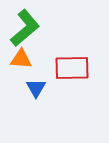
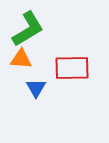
green L-shape: moved 3 px right, 1 px down; rotated 9 degrees clockwise
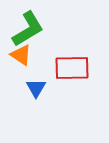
orange triangle: moved 4 px up; rotated 30 degrees clockwise
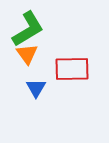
orange triangle: moved 6 px right, 1 px up; rotated 20 degrees clockwise
red rectangle: moved 1 px down
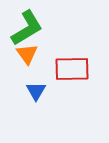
green L-shape: moved 1 px left, 1 px up
blue triangle: moved 3 px down
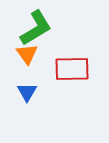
green L-shape: moved 9 px right
blue triangle: moved 9 px left, 1 px down
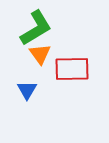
orange triangle: moved 13 px right
blue triangle: moved 2 px up
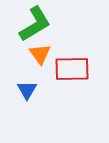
green L-shape: moved 1 px left, 4 px up
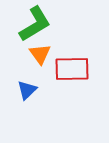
blue triangle: rotated 15 degrees clockwise
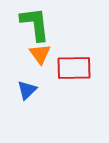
green L-shape: rotated 66 degrees counterclockwise
red rectangle: moved 2 px right, 1 px up
